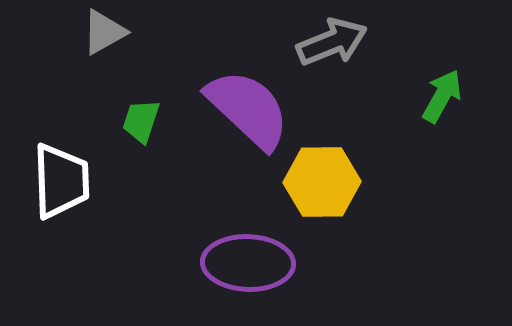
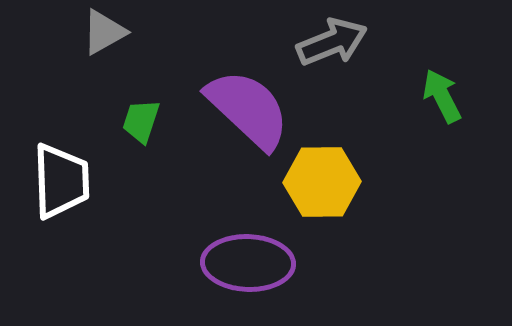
green arrow: rotated 56 degrees counterclockwise
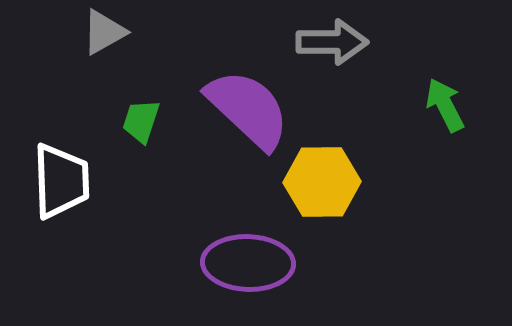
gray arrow: rotated 22 degrees clockwise
green arrow: moved 3 px right, 9 px down
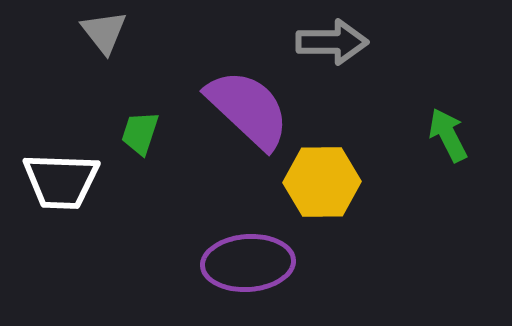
gray triangle: rotated 39 degrees counterclockwise
green arrow: moved 3 px right, 30 px down
green trapezoid: moved 1 px left, 12 px down
white trapezoid: rotated 94 degrees clockwise
purple ellipse: rotated 6 degrees counterclockwise
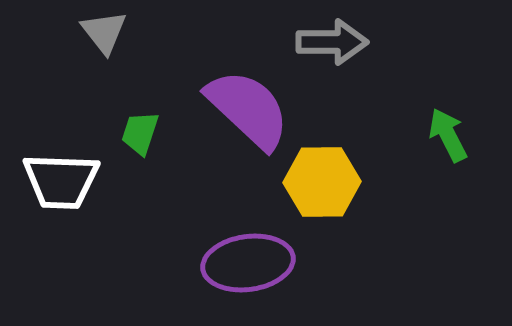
purple ellipse: rotated 4 degrees counterclockwise
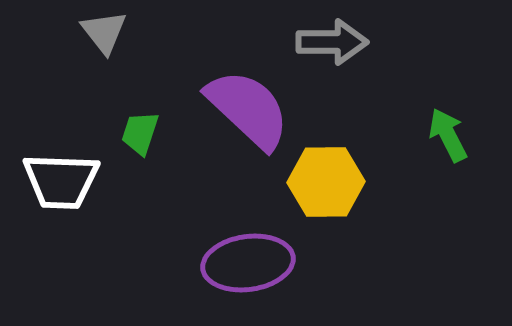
yellow hexagon: moved 4 px right
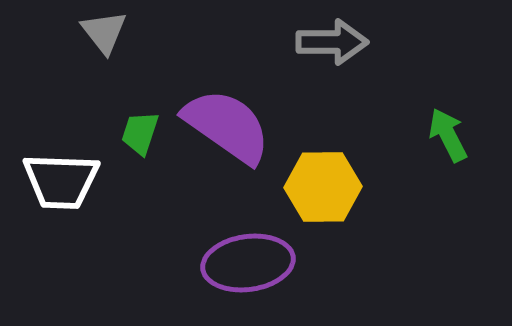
purple semicircle: moved 21 px left, 17 px down; rotated 8 degrees counterclockwise
yellow hexagon: moved 3 px left, 5 px down
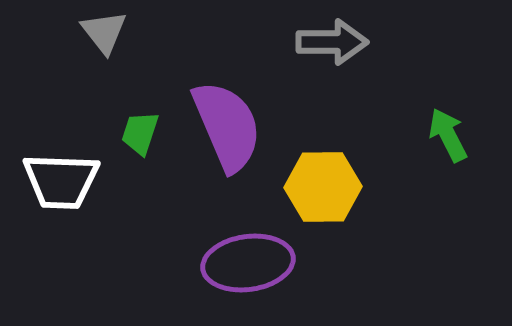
purple semicircle: rotated 32 degrees clockwise
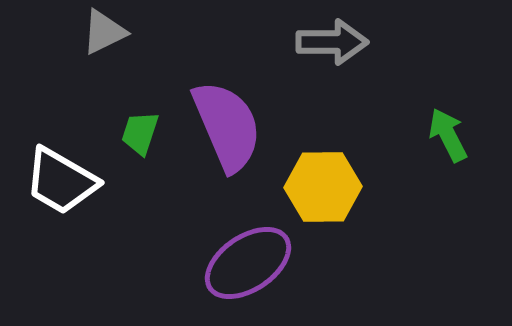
gray triangle: rotated 42 degrees clockwise
white trapezoid: rotated 28 degrees clockwise
purple ellipse: rotated 26 degrees counterclockwise
